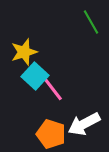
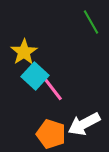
yellow star: rotated 16 degrees counterclockwise
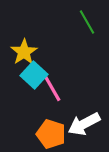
green line: moved 4 px left
cyan square: moved 1 px left, 1 px up
pink line: rotated 8 degrees clockwise
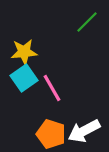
green line: rotated 75 degrees clockwise
yellow star: rotated 28 degrees clockwise
cyan square: moved 10 px left, 3 px down; rotated 12 degrees clockwise
white arrow: moved 7 px down
